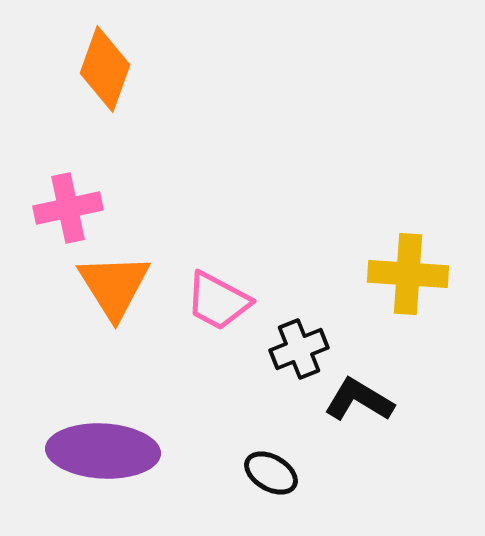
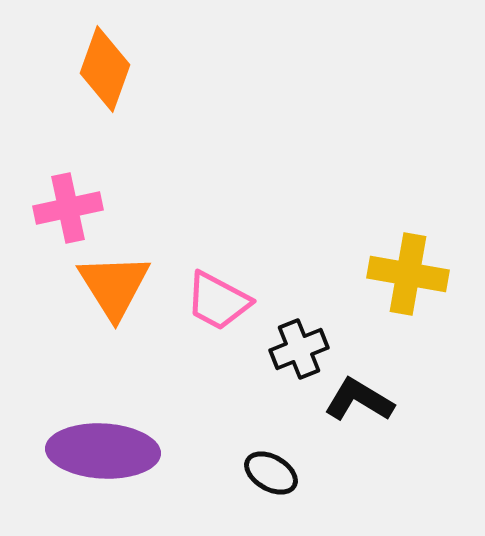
yellow cross: rotated 6 degrees clockwise
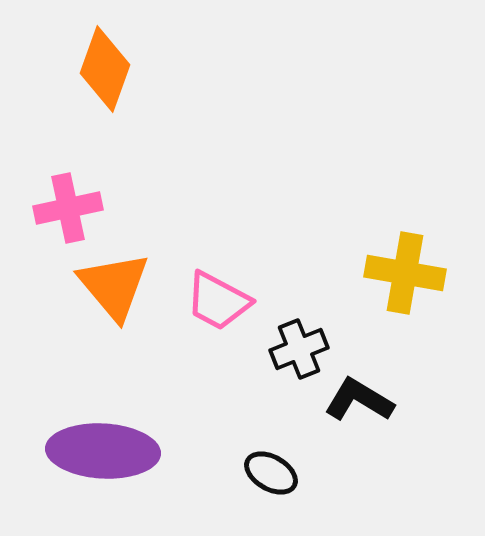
yellow cross: moved 3 px left, 1 px up
orange triangle: rotated 8 degrees counterclockwise
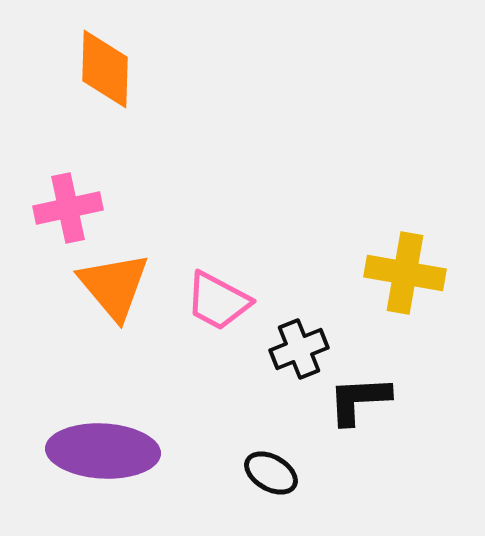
orange diamond: rotated 18 degrees counterclockwise
black L-shape: rotated 34 degrees counterclockwise
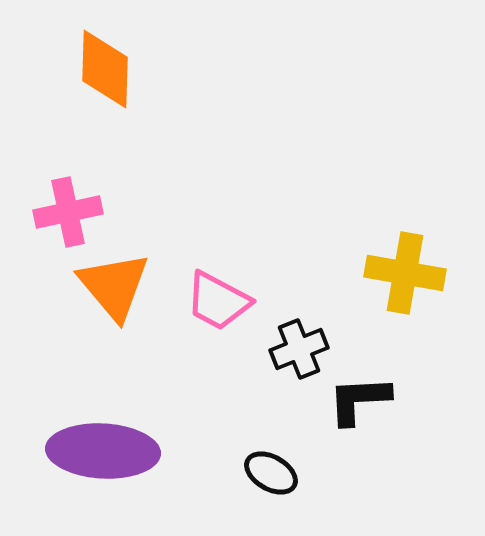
pink cross: moved 4 px down
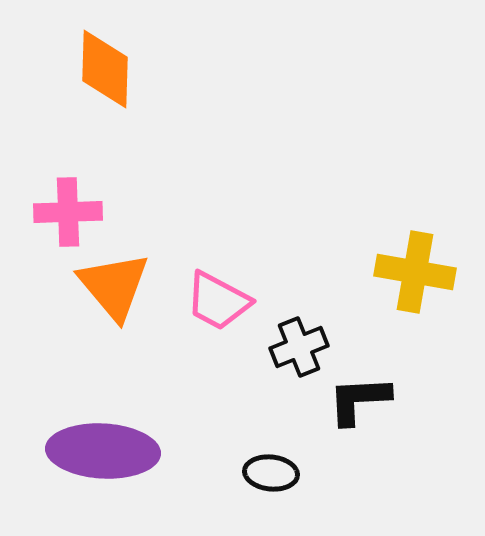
pink cross: rotated 10 degrees clockwise
yellow cross: moved 10 px right, 1 px up
black cross: moved 2 px up
black ellipse: rotated 24 degrees counterclockwise
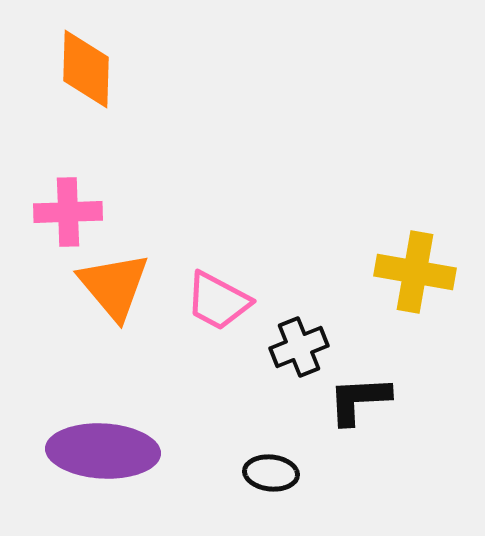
orange diamond: moved 19 px left
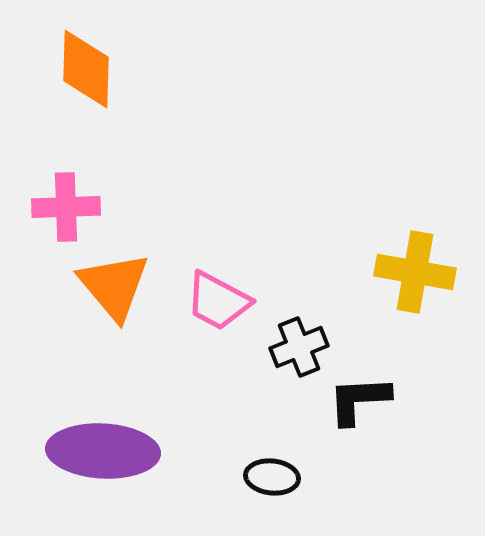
pink cross: moved 2 px left, 5 px up
black ellipse: moved 1 px right, 4 px down
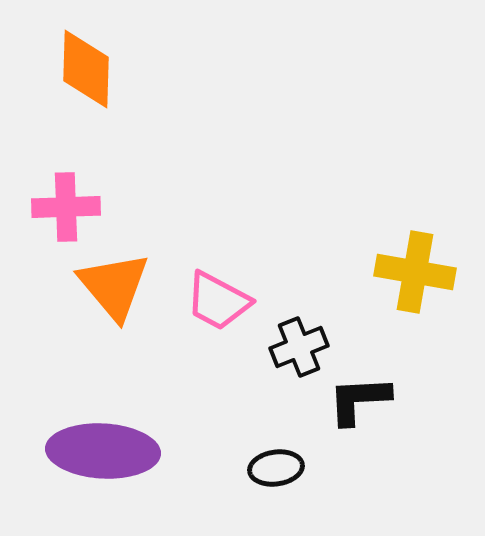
black ellipse: moved 4 px right, 9 px up; rotated 14 degrees counterclockwise
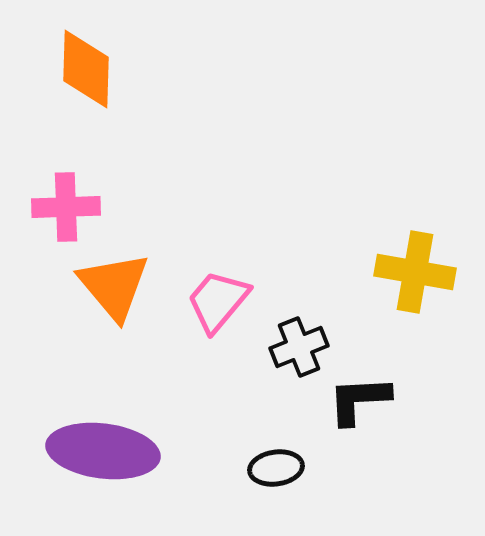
pink trapezoid: rotated 102 degrees clockwise
purple ellipse: rotated 4 degrees clockwise
